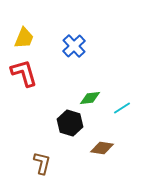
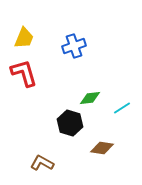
blue cross: rotated 25 degrees clockwise
brown L-shape: rotated 75 degrees counterclockwise
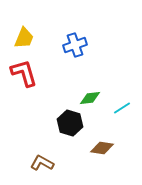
blue cross: moved 1 px right, 1 px up
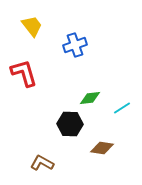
yellow trapezoid: moved 8 px right, 12 px up; rotated 60 degrees counterclockwise
black hexagon: moved 1 px down; rotated 15 degrees counterclockwise
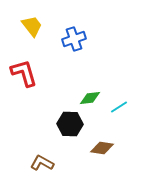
blue cross: moved 1 px left, 6 px up
cyan line: moved 3 px left, 1 px up
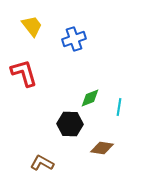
green diamond: rotated 15 degrees counterclockwise
cyan line: rotated 48 degrees counterclockwise
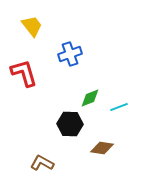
blue cross: moved 4 px left, 15 px down
cyan line: rotated 60 degrees clockwise
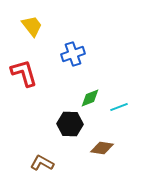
blue cross: moved 3 px right
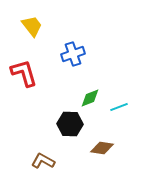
brown L-shape: moved 1 px right, 2 px up
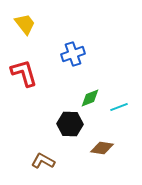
yellow trapezoid: moved 7 px left, 2 px up
